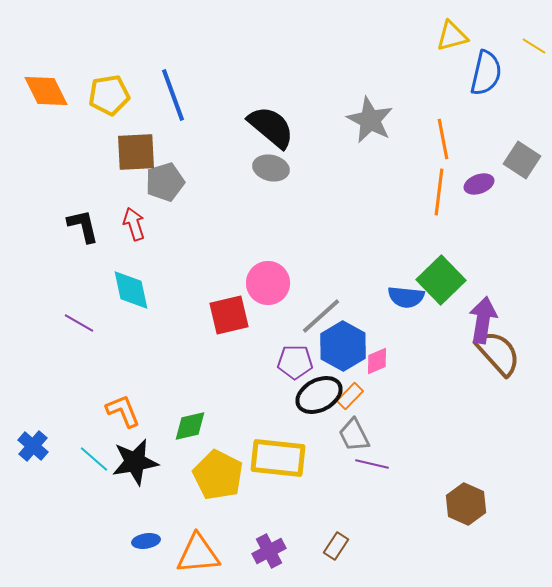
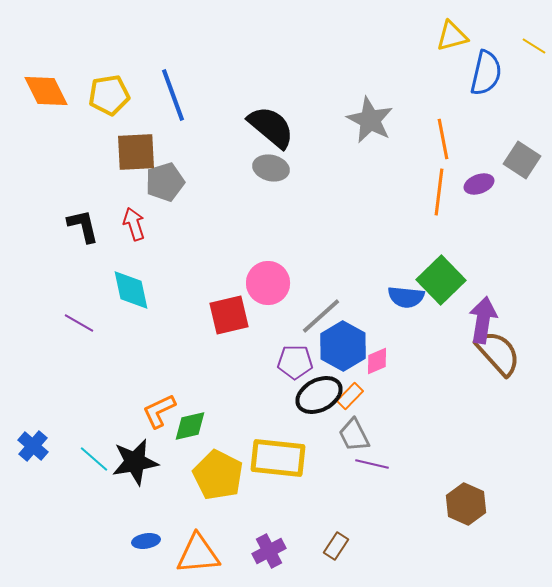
orange L-shape at (123, 411): moved 36 px right; rotated 93 degrees counterclockwise
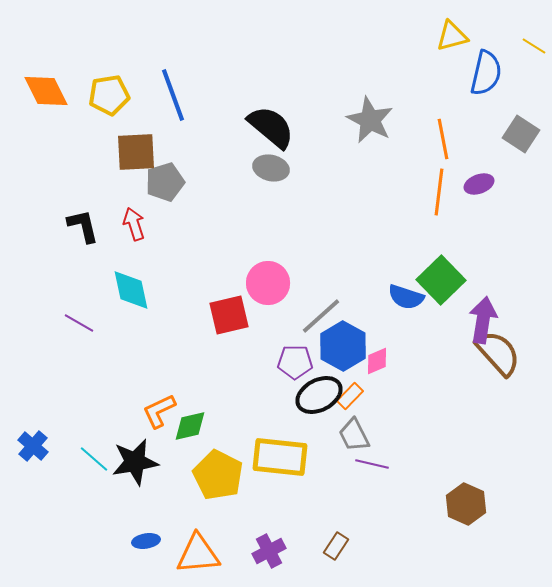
gray square at (522, 160): moved 1 px left, 26 px up
blue semicircle at (406, 297): rotated 12 degrees clockwise
yellow rectangle at (278, 458): moved 2 px right, 1 px up
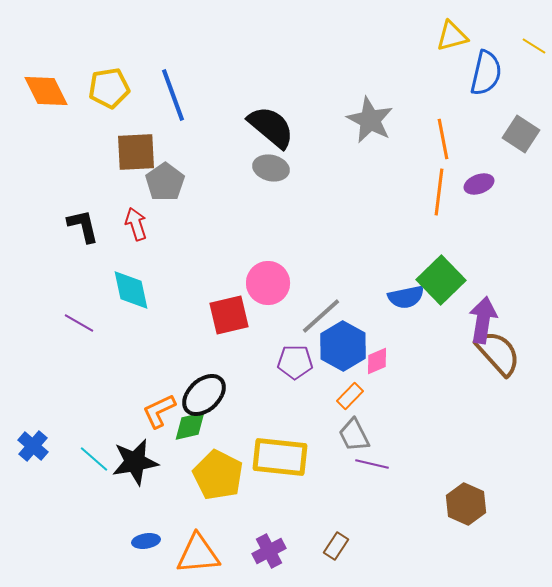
yellow pentagon at (109, 95): moved 7 px up
gray pentagon at (165, 182): rotated 18 degrees counterclockwise
red arrow at (134, 224): moved 2 px right
blue semicircle at (406, 297): rotated 30 degrees counterclockwise
black ellipse at (319, 395): moved 115 px left; rotated 15 degrees counterclockwise
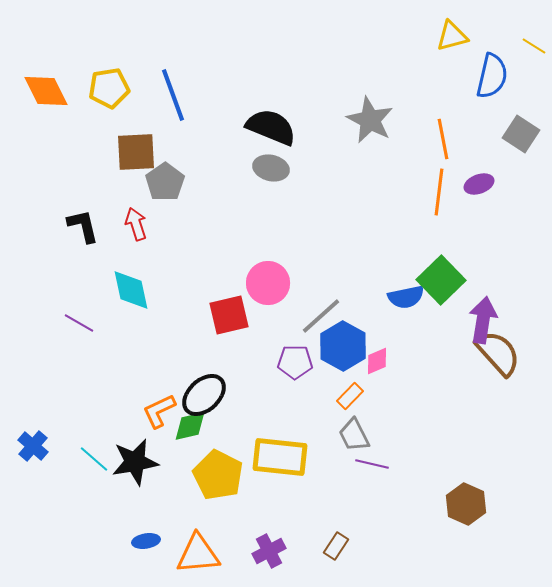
blue semicircle at (486, 73): moved 6 px right, 3 px down
black semicircle at (271, 127): rotated 18 degrees counterclockwise
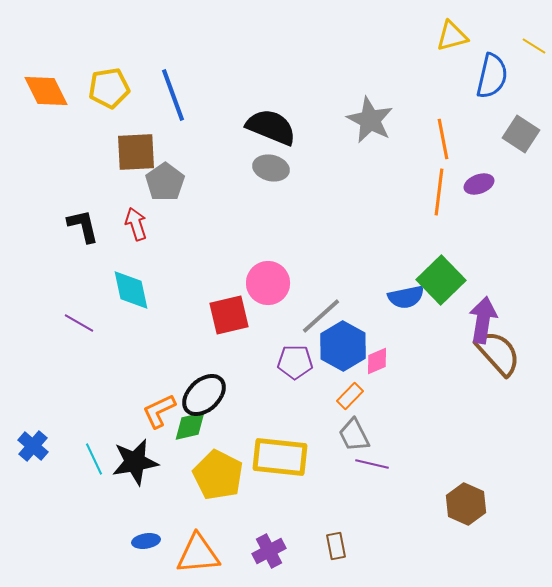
cyan line at (94, 459): rotated 24 degrees clockwise
brown rectangle at (336, 546): rotated 44 degrees counterclockwise
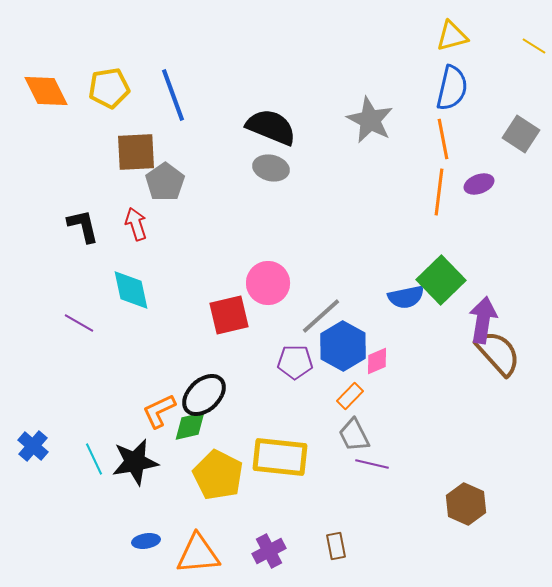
blue semicircle at (492, 76): moved 40 px left, 12 px down
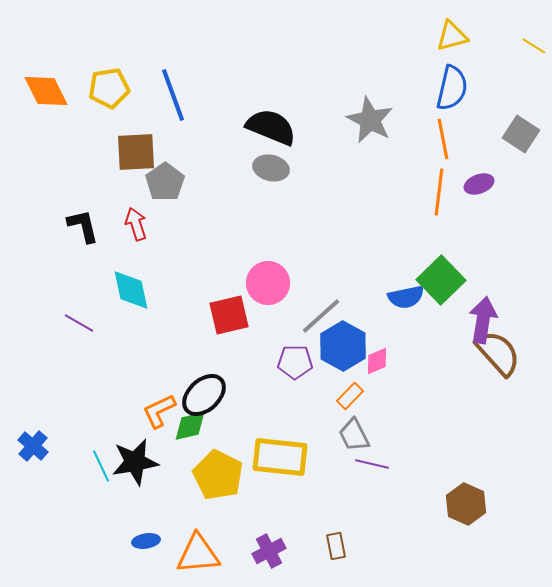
cyan line at (94, 459): moved 7 px right, 7 px down
